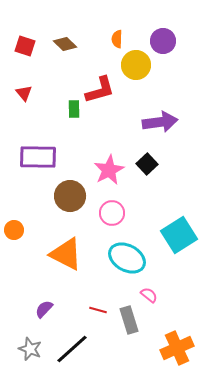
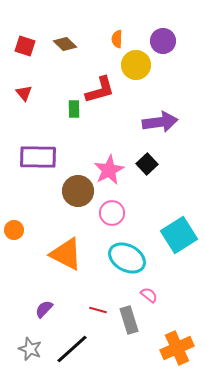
brown circle: moved 8 px right, 5 px up
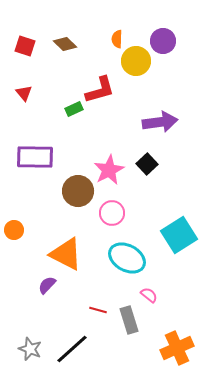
yellow circle: moved 4 px up
green rectangle: rotated 66 degrees clockwise
purple rectangle: moved 3 px left
purple semicircle: moved 3 px right, 24 px up
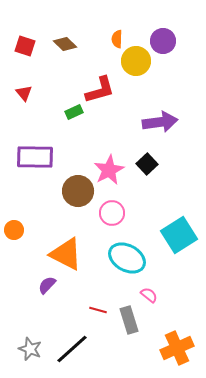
green rectangle: moved 3 px down
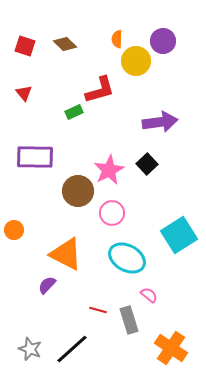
orange cross: moved 6 px left; rotated 32 degrees counterclockwise
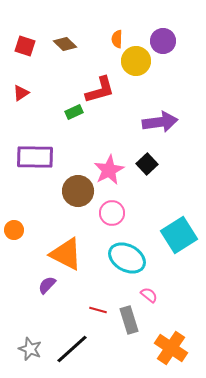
red triangle: moved 3 px left; rotated 36 degrees clockwise
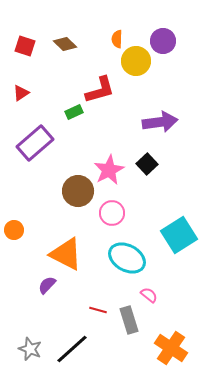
purple rectangle: moved 14 px up; rotated 42 degrees counterclockwise
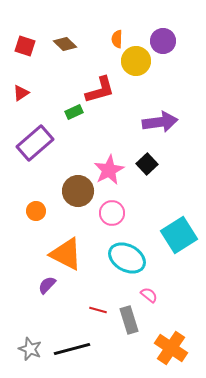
orange circle: moved 22 px right, 19 px up
black line: rotated 27 degrees clockwise
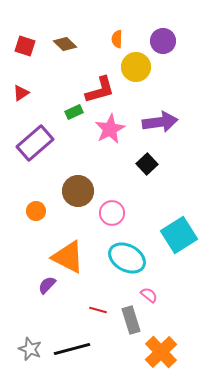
yellow circle: moved 6 px down
pink star: moved 1 px right, 41 px up
orange triangle: moved 2 px right, 3 px down
gray rectangle: moved 2 px right
orange cross: moved 10 px left, 4 px down; rotated 12 degrees clockwise
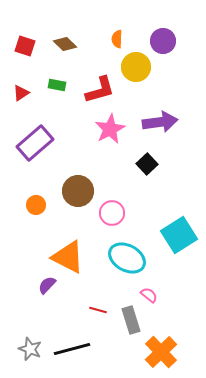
green rectangle: moved 17 px left, 27 px up; rotated 36 degrees clockwise
orange circle: moved 6 px up
